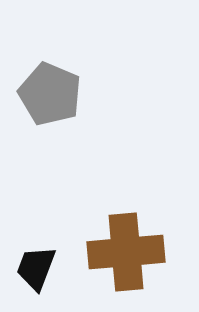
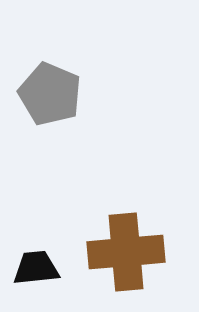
black trapezoid: rotated 63 degrees clockwise
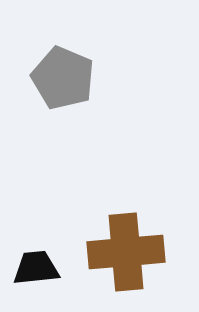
gray pentagon: moved 13 px right, 16 px up
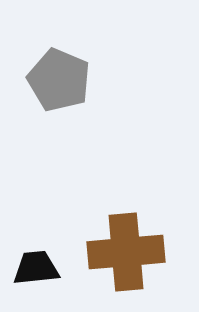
gray pentagon: moved 4 px left, 2 px down
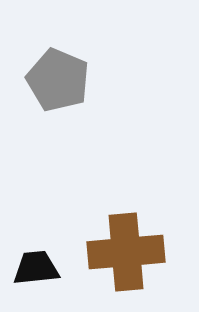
gray pentagon: moved 1 px left
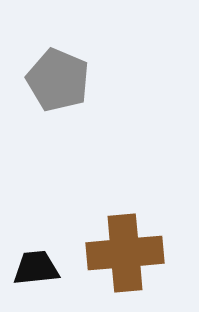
brown cross: moved 1 px left, 1 px down
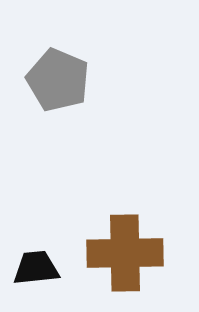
brown cross: rotated 4 degrees clockwise
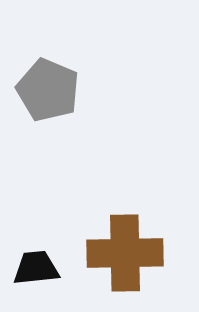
gray pentagon: moved 10 px left, 10 px down
